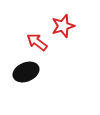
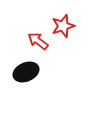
red arrow: moved 1 px right, 1 px up
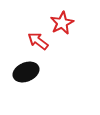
red star: moved 1 px left, 3 px up; rotated 10 degrees counterclockwise
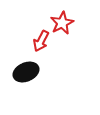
red arrow: moved 3 px right; rotated 100 degrees counterclockwise
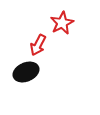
red arrow: moved 3 px left, 4 px down
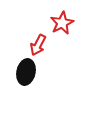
black ellipse: rotated 55 degrees counterclockwise
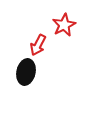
red star: moved 2 px right, 2 px down
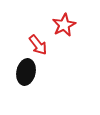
red arrow: rotated 65 degrees counterclockwise
